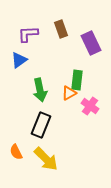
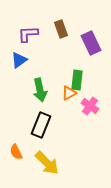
yellow arrow: moved 1 px right, 4 px down
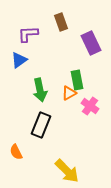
brown rectangle: moved 7 px up
green rectangle: rotated 18 degrees counterclockwise
yellow arrow: moved 20 px right, 8 px down
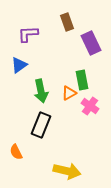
brown rectangle: moved 6 px right
blue triangle: moved 5 px down
green rectangle: moved 5 px right
green arrow: moved 1 px right, 1 px down
yellow arrow: rotated 32 degrees counterclockwise
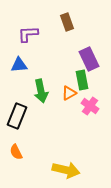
purple rectangle: moved 2 px left, 16 px down
blue triangle: rotated 30 degrees clockwise
black rectangle: moved 24 px left, 9 px up
yellow arrow: moved 1 px left, 1 px up
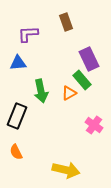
brown rectangle: moved 1 px left
blue triangle: moved 1 px left, 2 px up
green rectangle: rotated 30 degrees counterclockwise
pink cross: moved 4 px right, 19 px down
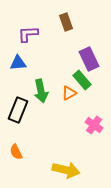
black rectangle: moved 1 px right, 6 px up
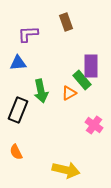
purple rectangle: moved 2 px right, 7 px down; rotated 25 degrees clockwise
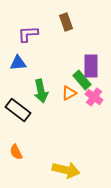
black rectangle: rotated 75 degrees counterclockwise
pink cross: moved 28 px up
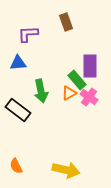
purple rectangle: moved 1 px left
green rectangle: moved 5 px left
pink cross: moved 5 px left
orange semicircle: moved 14 px down
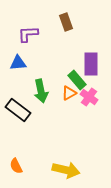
purple rectangle: moved 1 px right, 2 px up
